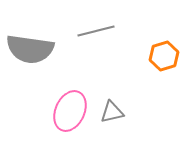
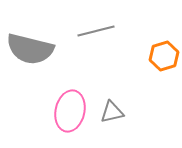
gray semicircle: rotated 6 degrees clockwise
pink ellipse: rotated 12 degrees counterclockwise
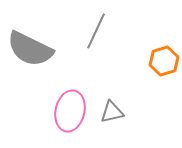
gray line: rotated 51 degrees counterclockwise
gray semicircle: rotated 12 degrees clockwise
orange hexagon: moved 5 px down
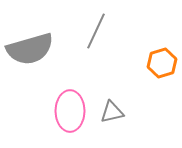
gray semicircle: rotated 42 degrees counterclockwise
orange hexagon: moved 2 px left, 2 px down
pink ellipse: rotated 12 degrees counterclockwise
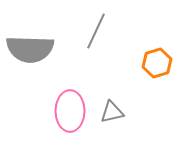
gray semicircle: rotated 18 degrees clockwise
orange hexagon: moved 5 px left
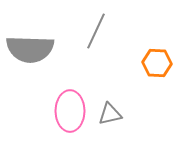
orange hexagon: rotated 20 degrees clockwise
gray triangle: moved 2 px left, 2 px down
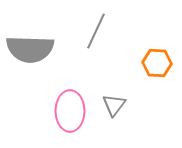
gray triangle: moved 4 px right, 9 px up; rotated 40 degrees counterclockwise
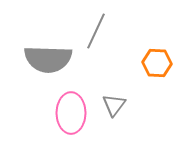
gray semicircle: moved 18 px right, 10 px down
pink ellipse: moved 1 px right, 2 px down
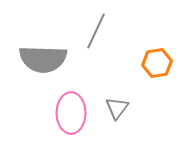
gray semicircle: moved 5 px left
orange hexagon: rotated 12 degrees counterclockwise
gray triangle: moved 3 px right, 3 px down
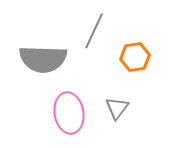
gray line: moved 2 px left
orange hexagon: moved 22 px left, 6 px up
pink ellipse: moved 2 px left; rotated 9 degrees counterclockwise
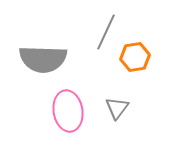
gray line: moved 12 px right, 1 px down
pink ellipse: moved 1 px left, 2 px up
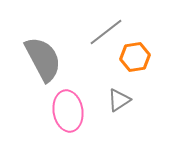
gray line: rotated 27 degrees clockwise
gray semicircle: rotated 120 degrees counterclockwise
gray triangle: moved 2 px right, 8 px up; rotated 20 degrees clockwise
